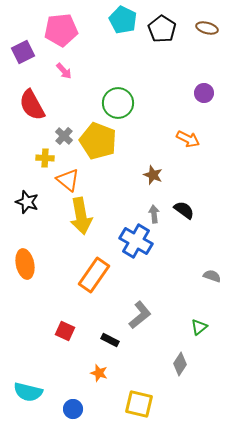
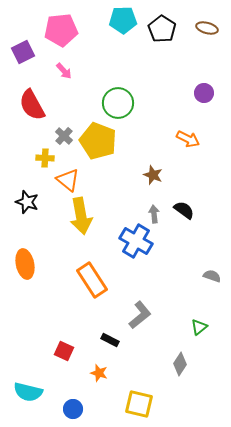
cyan pentagon: rotated 28 degrees counterclockwise
orange rectangle: moved 2 px left, 5 px down; rotated 68 degrees counterclockwise
red square: moved 1 px left, 20 px down
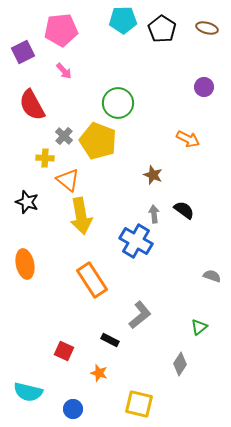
purple circle: moved 6 px up
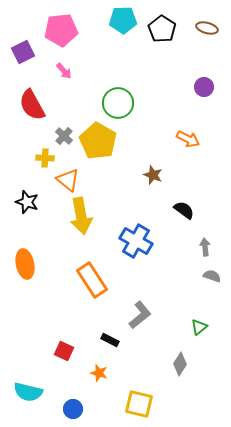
yellow pentagon: rotated 9 degrees clockwise
gray arrow: moved 51 px right, 33 px down
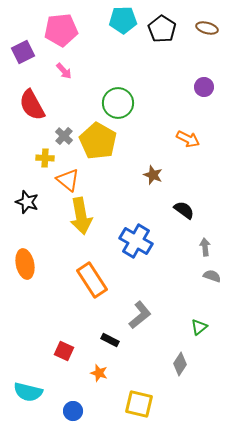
blue circle: moved 2 px down
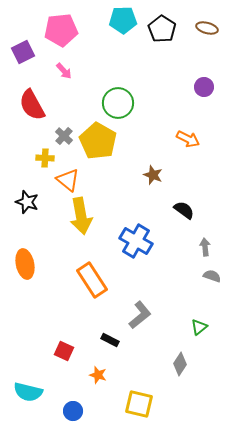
orange star: moved 1 px left, 2 px down
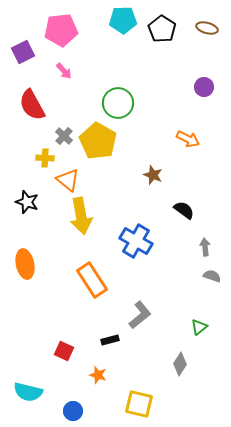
black rectangle: rotated 42 degrees counterclockwise
